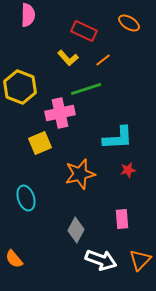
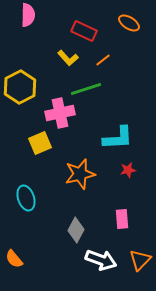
yellow hexagon: rotated 12 degrees clockwise
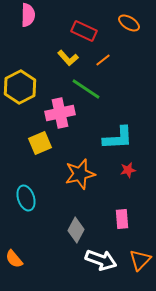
green line: rotated 52 degrees clockwise
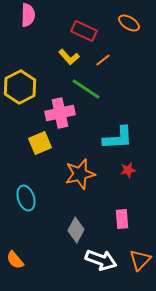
yellow L-shape: moved 1 px right, 1 px up
orange semicircle: moved 1 px right, 1 px down
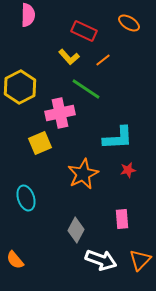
orange star: moved 3 px right; rotated 12 degrees counterclockwise
